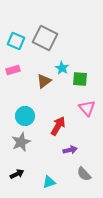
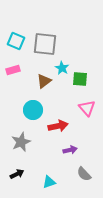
gray square: moved 6 px down; rotated 20 degrees counterclockwise
cyan circle: moved 8 px right, 6 px up
red arrow: rotated 48 degrees clockwise
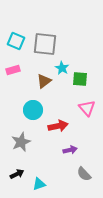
cyan triangle: moved 10 px left, 2 px down
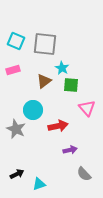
green square: moved 9 px left, 6 px down
gray star: moved 5 px left, 13 px up; rotated 24 degrees counterclockwise
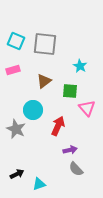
cyan star: moved 18 px right, 2 px up
green square: moved 1 px left, 6 px down
red arrow: rotated 54 degrees counterclockwise
gray semicircle: moved 8 px left, 5 px up
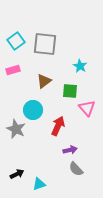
cyan square: rotated 30 degrees clockwise
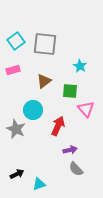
pink triangle: moved 1 px left, 1 px down
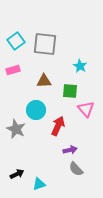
brown triangle: rotated 35 degrees clockwise
cyan circle: moved 3 px right
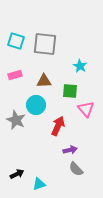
cyan square: rotated 36 degrees counterclockwise
pink rectangle: moved 2 px right, 5 px down
cyan circle: moved 5 px up
gray star: moved 9 px up
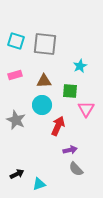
cyan star: rotated 16 degrees clockwise
cyan circle: moved 6 px right
pink triangle: rotated 12 degrees clockwise
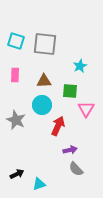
pink rectangle: rotated 72 degrees counterclockwise
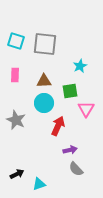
green square: rotated 14 degrees counterclockwise
cyan circle: moved 2 px right, 2 px up
